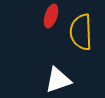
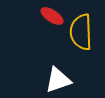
red ellipse: moved 1 px right; rotated 75 degrees counterclockwise
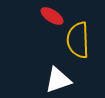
yellow semicircle: moved 3 px left, 8 px down
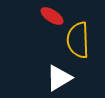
white triangle: moved 1 px right, 2 px up; rotated 12 degrees counterclockwise
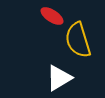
yellow semicircle: rotated 15 degrees counterclockwise
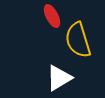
red ellipse: rotated 30 degrees clockwise
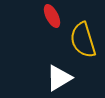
yellow semicircle: moved 5 px right
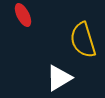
red ellipse: moved 29 px left, 1 px up
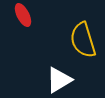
white triangle: moved 2 px down
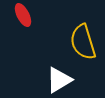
yellow semicircle: moved 2 px down
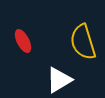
red ellipse: moved 26 px down
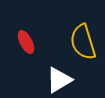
red ellipse: moved 3 px right, 1 px down
